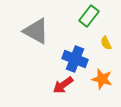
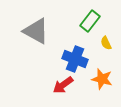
green rectangle: moved 1 px right, 5 px down
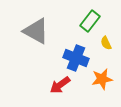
blue cross: moved 1 px right, 1 px up
orange star: rotated 25 degrees counterclockwise
red arrow: moved 3 px left
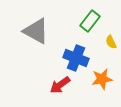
yellow semicircle: moved 5 px right, 1 px up
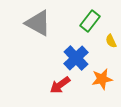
gray triangle: moved 2 px right, 8 px up
yellow semicircle: moved 1 px up
blue cross: rotated 25 degrees clockwise
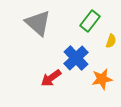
gray triangle: rotated 12 degrees clockwise
yellow semicircle: rotated 136 degrees counterclockwise
red arrow: moved 9 px left, 7 px up
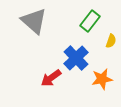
gray triangle: moved 4 px left, 2 px up
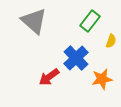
red arrow: moved 2 px left, 1 px up
